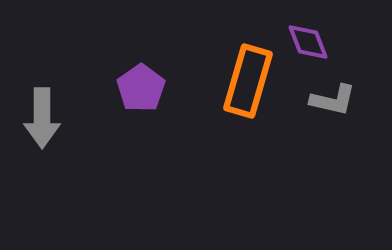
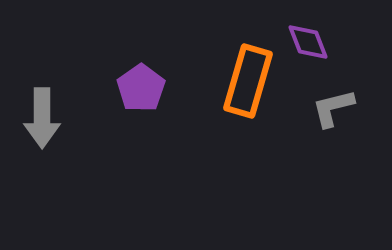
gray L-shape: moved 8 px down; rotated 153 degrees clockwise
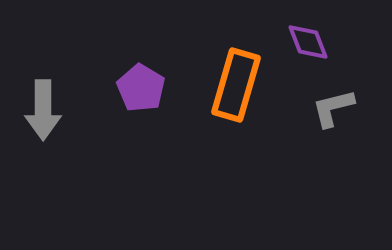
orange rectangle: moved 12 px left, 4 px down
purple pentagon: rotated 6 degrees counterclockwise
gray arrow: moved 1 px right, 8 px up
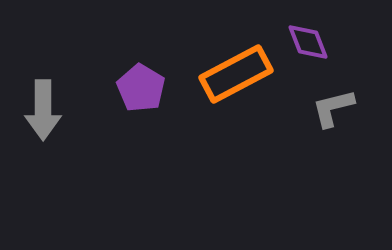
orange rectangle: moved 11 px up; rotated 46 degrees clockwise
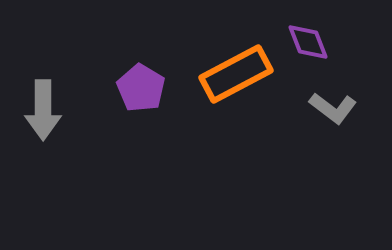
gray L-shape: rotated 129 degrees counterclockwise
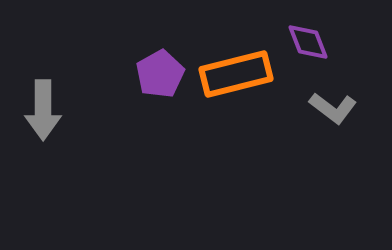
orange rectangle: rotated 14 degrees clockwise
purple pentagon: moved 19 px right, 14 px up; rotated 12 degrees clockwise
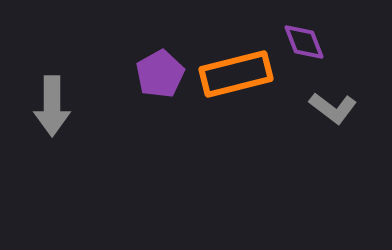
purple diamond: moved 4 px left
gray arrow: moved 9 px right, 4 px up
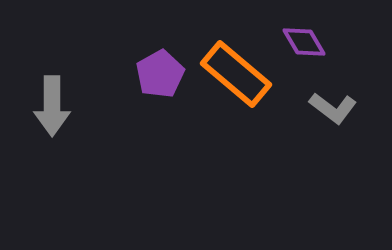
purple diamond: rotated 9 degrees counterclockwise
orange rectangle: rotated 54 degrees clockwise
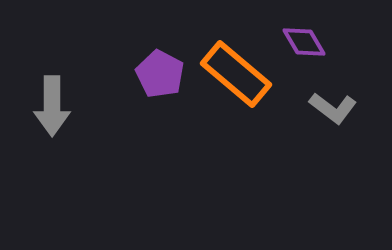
purple pentagon: rotated 15 degrees counterclockwise
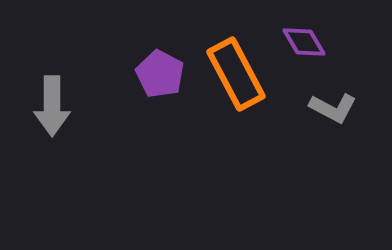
orange rectangle: rotated 22 degrees clockwise
gray L-shape: rotated 9 degrees counterclockwise
